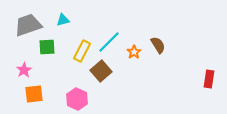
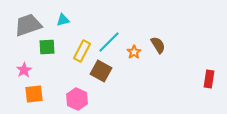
brown square: rotated 20 degrees counterclockwise
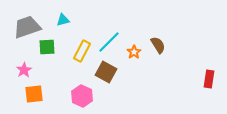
gray trapezoid: moved 1 px left, 2 px down
brown square: moved 5 px right, 1 px down
pink hexagon: moved 5 px right, 3 px up
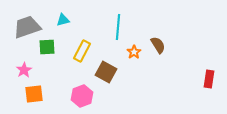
cyan line: moved 9 px right, 15 px up; rotated 40 degrees counterclockwise
pink hexagon: rotated 15 degrees clockwise
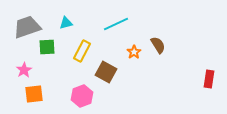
cyan triangle: moved 3 px right, 3 px down
cyan line: moved 2 px left, 3 px up; rotated 60 degrees clockwise
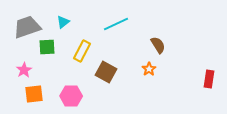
cyan triangle: moved 3 px left, 1 px up; rotated 24 degrees counterclockwise
orange star: moved 15 px right, 17 px down
pink hexagon: moved 11 px left; rotated 20 degrees clockwise
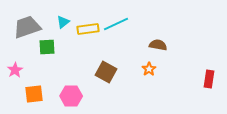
brown semicircle: rotated 48 degrees counterclockwise
yellow rectangle: moved 6 px right, 22 px up; rotated 55 degrees clockwise
pink star: moved 9 px left
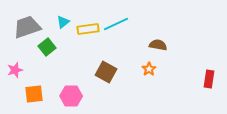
green square: rotated 36 degrees counterclockwise
pink star: rotated 14 degrees clockwise
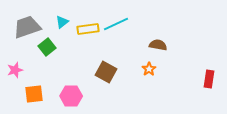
cyan triangle: moved 1 px left
